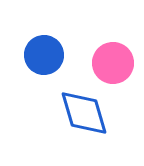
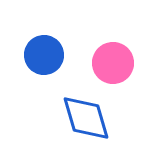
blue diamond: moved 2 px right, 5 px down
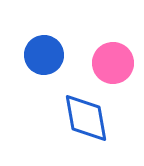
blue diamond: rotated 6 degrees clockwise
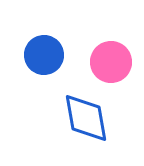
pink circle: moved 2 px left, 1 px up
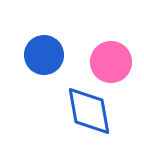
blue diamond: moved 3 px right, 7 px up
